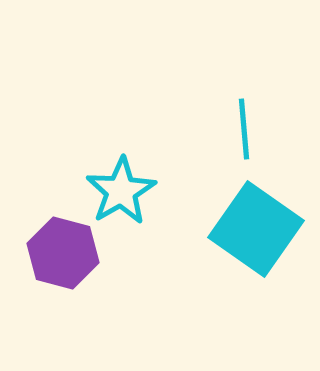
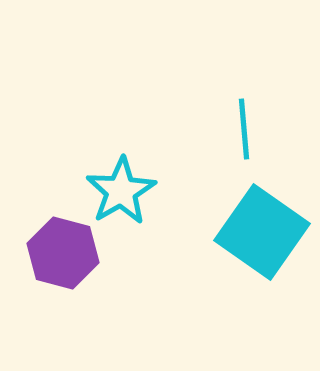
cyan square: moved 6 px right, 3 px down
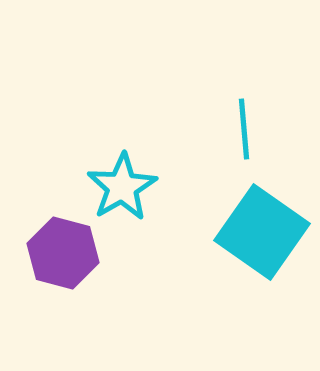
cyan star: moved 1 px right, 4 px up
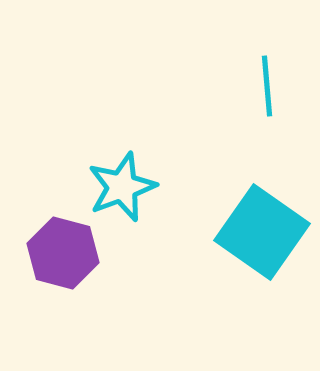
cyan line: moved 23 px right, 43 px up
cyan star: rotated 10 degrees clockwise
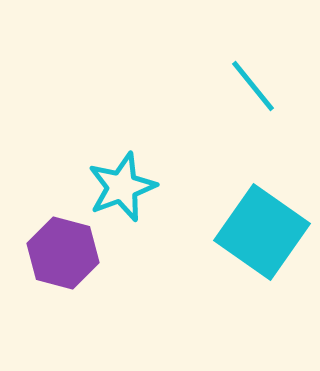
cyan line: moved 14 px left; rotated 34 degrees counterclockwise
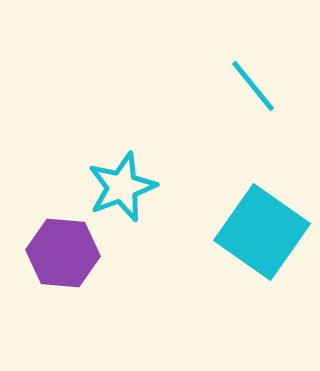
purple hexagon: rotated 10 degrees counterclockwise
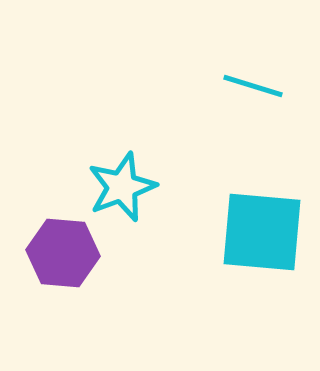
cyan line: rotated 34 degrees counterclockwise
cyan square: rotated 30 degrees counterclockwise
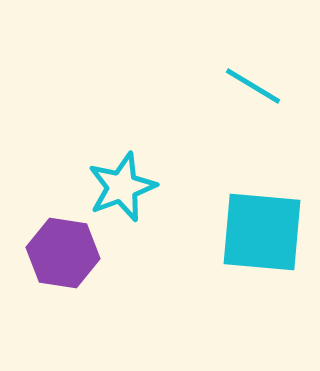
cyan line: rotated 14 degrees clockwise
purple hexagon: rotated 4 degrees clockwise
